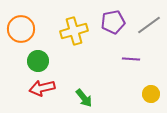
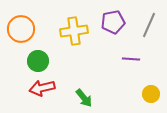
gray line: rotated 30 degrees counterclockwise
yellow cross: rotated 8 degrees clockwise
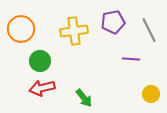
gray line: moved 5 px down; rotated 50 degrees counterclockwise
green circle: moved 2 px right
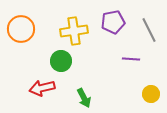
green circle: moved 21 px right
green arrow: rotated 12 degrees clockwise
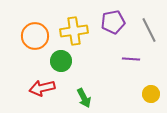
orange circle: moved 14 px right, 7 px down
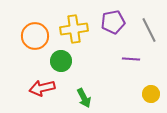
yellow cross: moved 2 px up
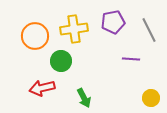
yellow circle: moved 4 px down
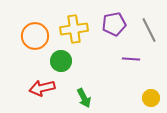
purple pentagon: moved 1 px right, 2 px down
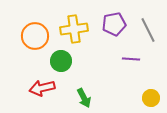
gray line: moved 1 px left
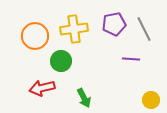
gray line: moved 4 px left, 1 px up
yellow circle: moved 2 px down
